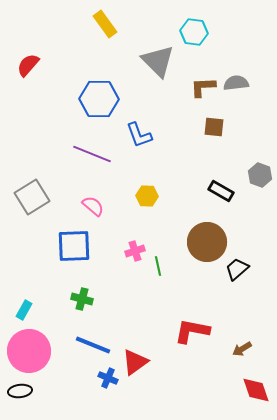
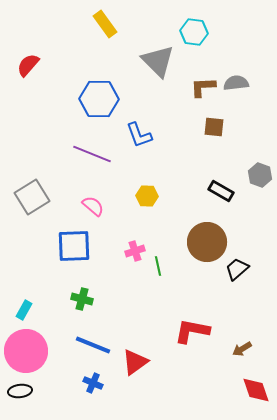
pink circle: moved 3 px left
blue cross: moved 15 px left, 5 px down
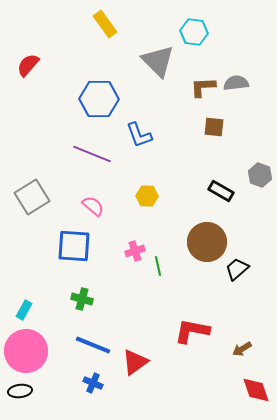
blue square: rotated 6 degrees clockwise
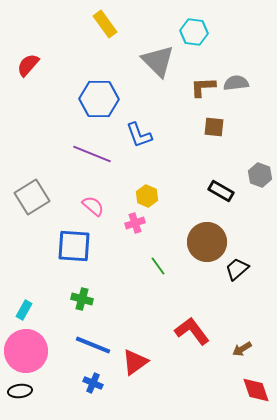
yellow hexagon: rotated 20 degrees clockwise
pink cross: moved 28 px up
green line: rotated 24 degrees counterclockwise
red L-shape: rotated 42 degrees clockwise
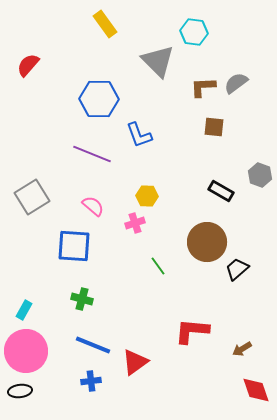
gray semicircle: rotated 30 degrees counterclockwise
yellow hexagon: rotated 20 degrees counterclockwise
red L-shape: rotated 48 degrees counterclockwise
blue cross: moved 2 px left, 2 px up; rotated 30 degrees counterclockwise
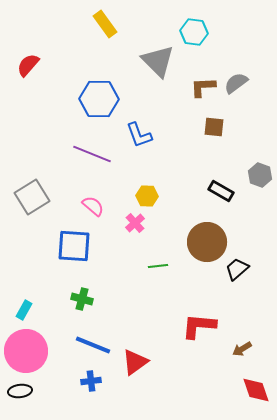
pink cross: rotated 24 degrees counterclockwise
green line: rotated 60 degrees counterclockwise
red L-shape: moved 7 px right, 5 px up
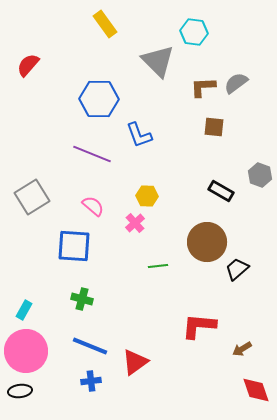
blue line: moved 3 px left, 1 px down
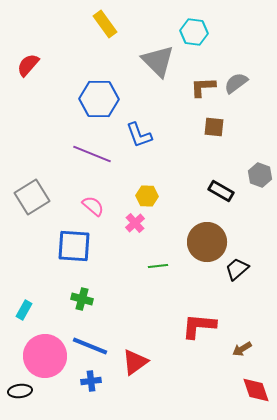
pink circle: moved 19 px right, 5 px down
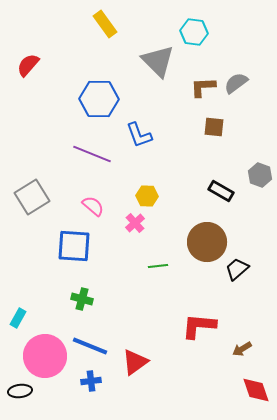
cyan rectangle: moved 6 px left, 8 px down
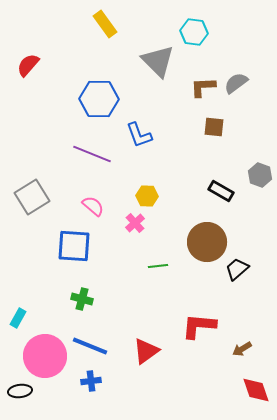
red triangle: moved 11 px right, 11 px up
